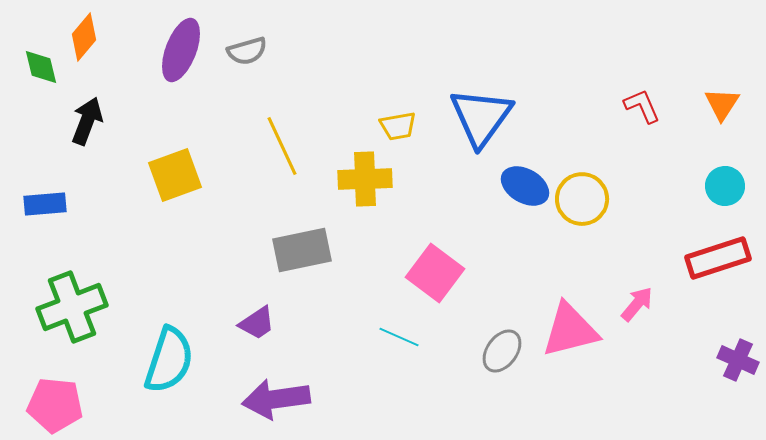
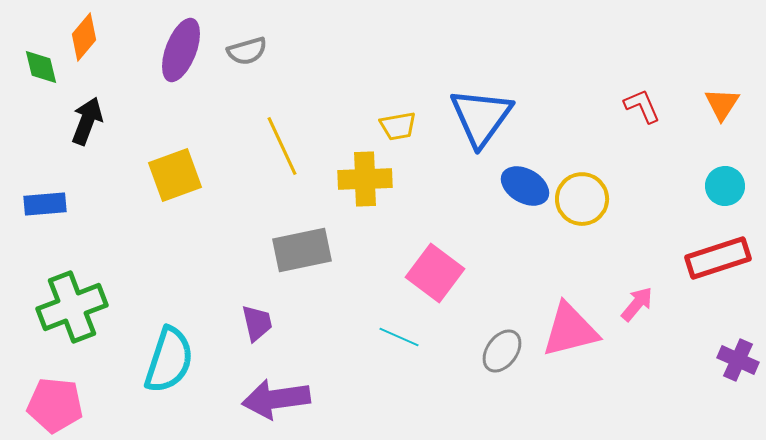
purple trapezoid: rotated 69 degrees counterclockwise
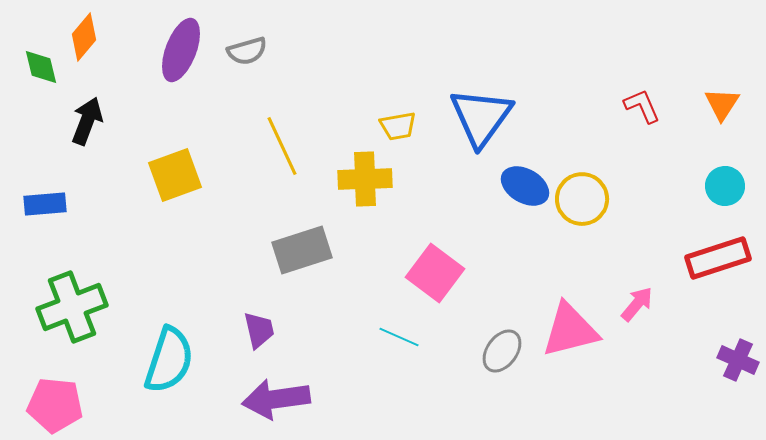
gray rectangle: rotated 6 degrees counterclockwise
purple trapezoid: moved 2 px right, 7 px down
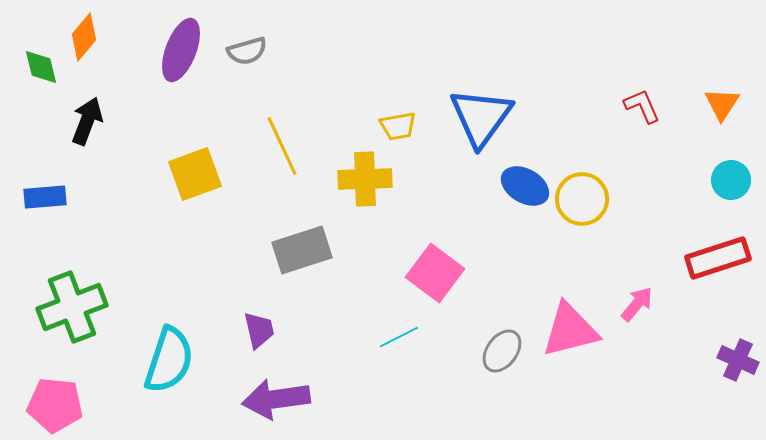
yellow square: moved 20 px right, 1 px up
cyan circle: moved 6 px right, 6 px up
blue rectangle: moved 7 px up
cyan line: rotated 51 degrees counterclockwise
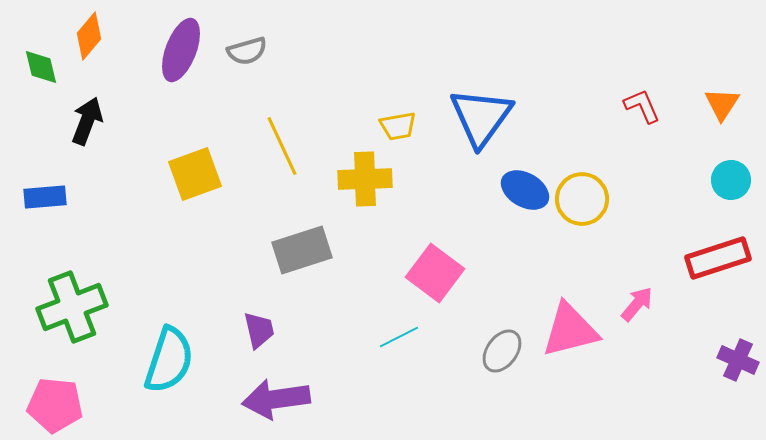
orange diamond: moved 5 px right, 1 px up
blue ellipse: moved 4 px down
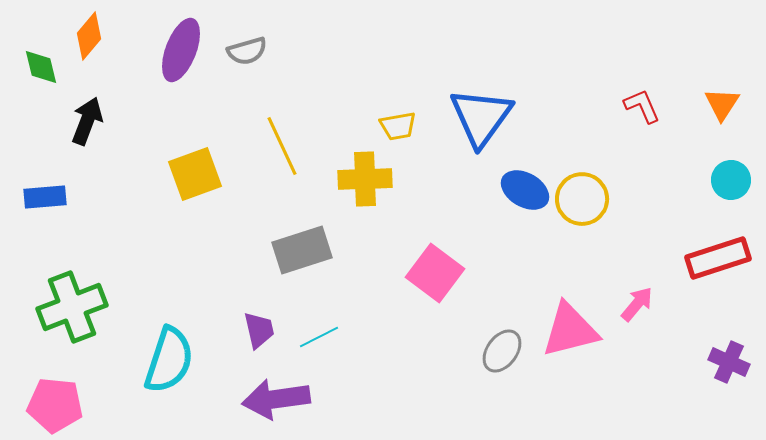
cyan line: moved 80 px left
purple cross: moved 9 px left, 2 px down
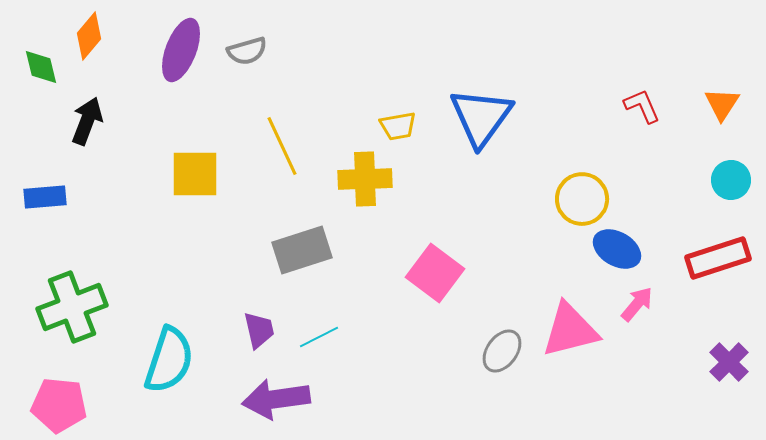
yellow square: rotated 20 degrees clockwise
blue ellipse: moved 92 px right, 59 px down
purple cross: rotated 21 degrees clockwise
pink pentagon: moved 4 px right
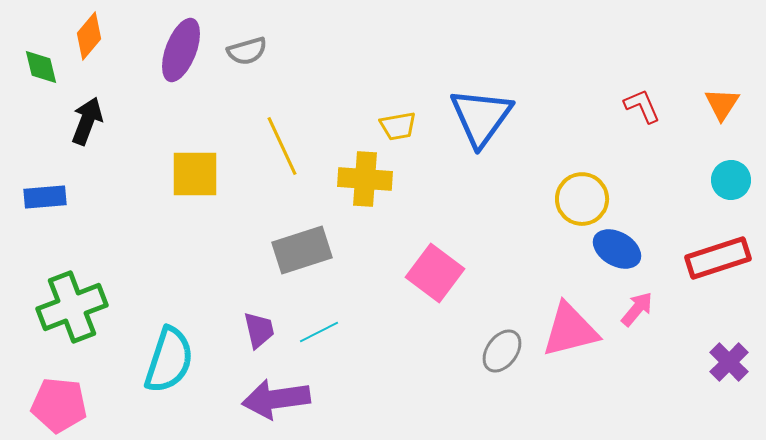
yellow cross: rotated 6 degrees clockwise
pink arrow: moved 5 px down
cyan line: moved 5 px up
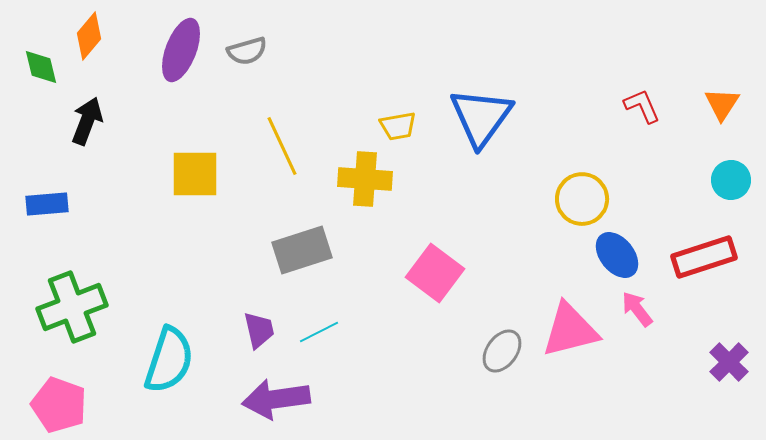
blue rectangle: moved 2 px right, 7 px down
blue ellipse: moved 6 px down; rotated 21 degrees clockwise
red rectangle: moved 14 px left, 1 px up
pink arrow: rotated 78 degrees counterclockwise
pink pentagon: rotated 14 degrees clockwise
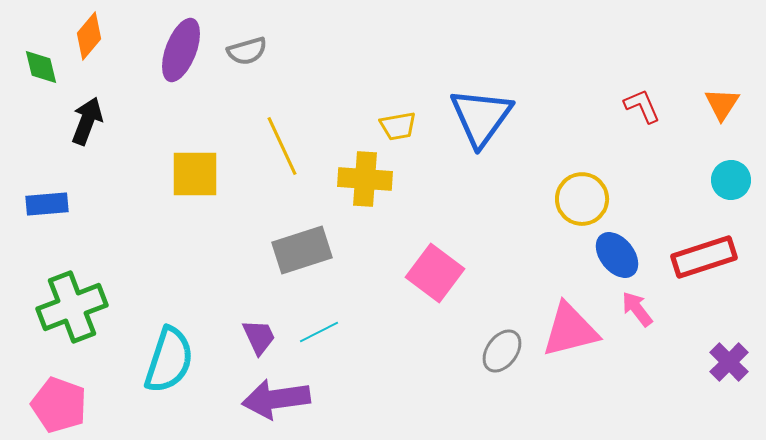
purple trapezoid: moved 7 px down; rotated 12 degrees counterclockwise
